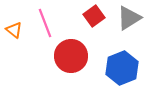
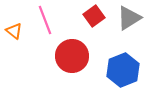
pink line: moved 3 px up
orange triangle: moved 1 px down
red circle: moved 1 px right
blue hexagon: moved 1 px right, 2 px down
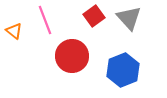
gray triangle: rotated 40 degrees counterclockwise
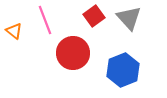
red circle: moved 1 px right, 3 px up
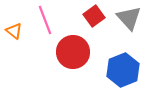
red circle: moved 1 px up
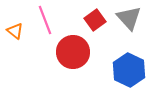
red square: moved 1 px right, 4 px down
orange triangle: moved 1 px right
blue hexagon: moved 6 px right; rotated 12 degrees counterclockwise
